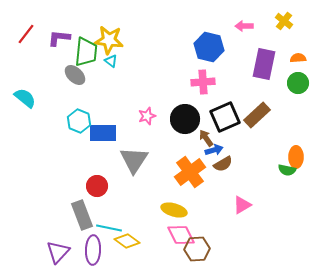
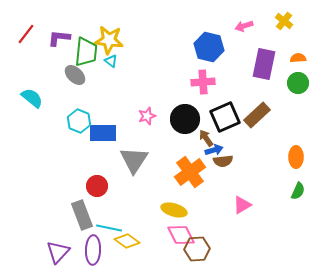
pink arrow: rotated 18 degrees counterclockwise
cyan semicircle: moved 7 px right
brown semicircle: moved 3 px up; rotated 24 degrees clockwise
green semicircle: moved 11 px right, 21 px down; rotated 78 degrees counterclockwise
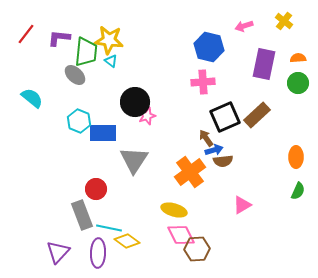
black circle: moved 50 px left, 17 px up
red circle: moved 1 px left, 3 px down
purple ellipse: moved 5 px right, 3 px down
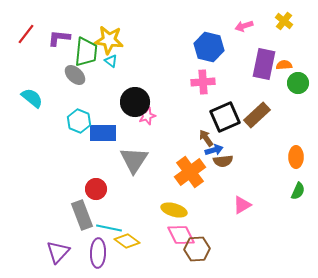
orange semicircle: moved 14 px left, 7 px down
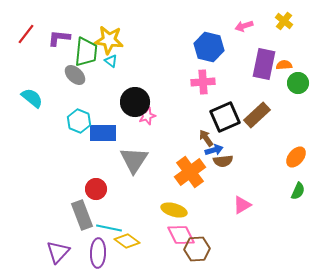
orange ellipse: rotated 40 degrees clockwise
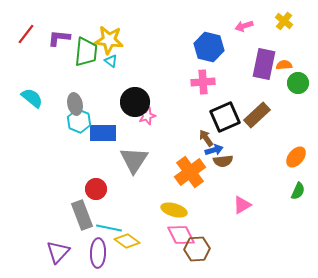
gray ellipse: moved 29 px down; rotated 35 degrees clockwise
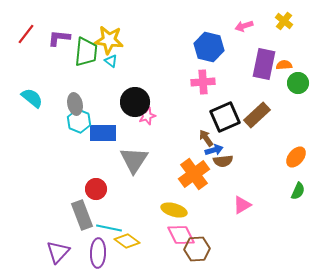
orange cross: moved 4 px right, 2 px down
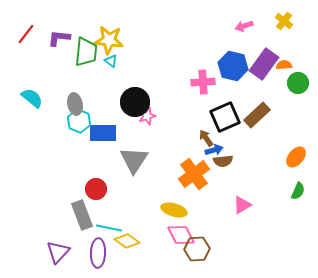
blue hexagon: moved 24 px right, 19 px down
purple rectangle: rotated 24 degrees clockwise
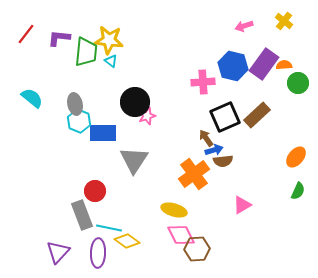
red circle: moved 1 px left, 2 px down
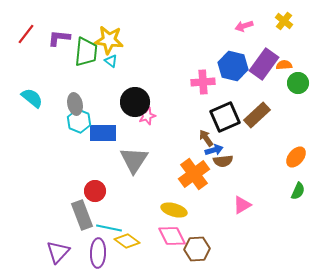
pink diamond: moved 9 px left, 1 px down
